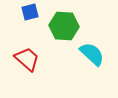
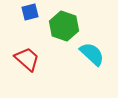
green hexagon: rotated 16 degrees clockwise
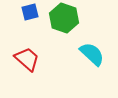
green hexagon: moved 8 px up
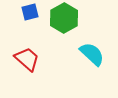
green hexagon: rotated 12 degrees clockwise
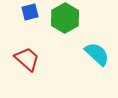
green hexagon: moved 1 px right
cyan semicircle: moved 5 px right
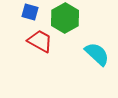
blue square: rotated 30 degrees clockwise
red trapezoid: moved 13 px right, 18 px up; rotated 12 degrees counterclockwise
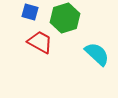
green hexagon: rotated 12 degrees clockwise
red trapezoid: moved 1 px down
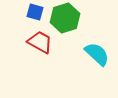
blue square: moved 5 px right
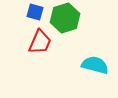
red trapezoid: rotated 84 degrees clockwise
cyan semicircle: moved 2 px left, 11 px down; rotated 28 degrees counterclockwise
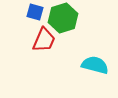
green hexagon: moved 2 px left
red trapezoid: moved 4 px right, 2 px up
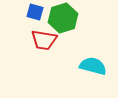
red trapezoid: rotated 76 degrees clockwise
cyan semicircle: moved 2 px left, 1 px down
